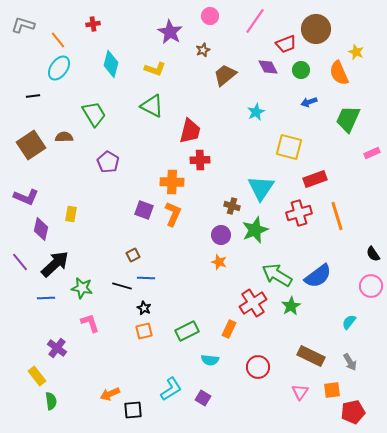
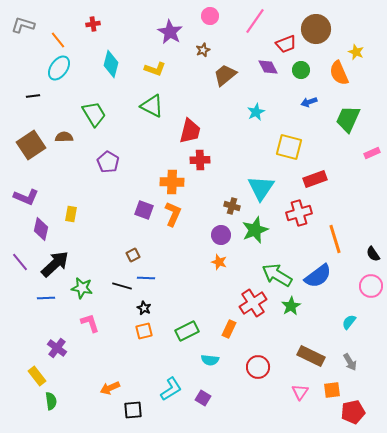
orange line at (337, 216): moved 2 px left, 23 px down
orange arrow at (110, 394): moved 6 px up
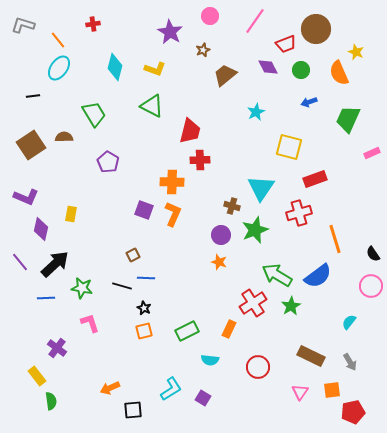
cyan diamond at (111, 64): moved 4 px right, 3 px down
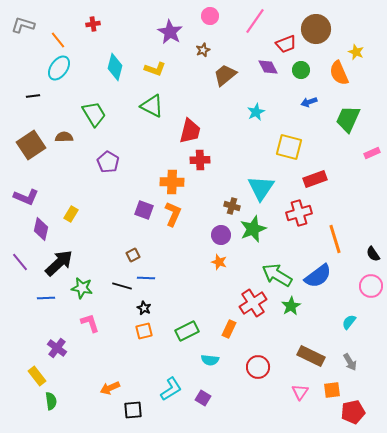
yellow rectangle at (71, 214): rotated 21 degrees clockwise
green star at (255, 230): moved 2 px left, 1 px up
black arrow at (55, 264): moved 4 px right, 1 px up
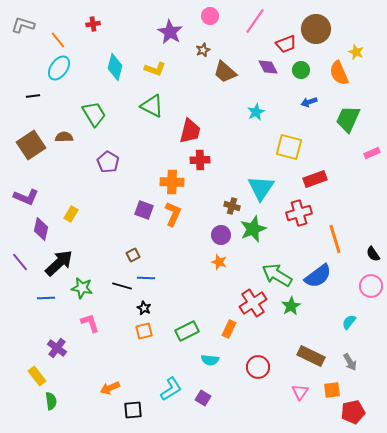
brown trapezoid at (225, 75): moved 3 px up; rotated 100 degrees counterclockwise
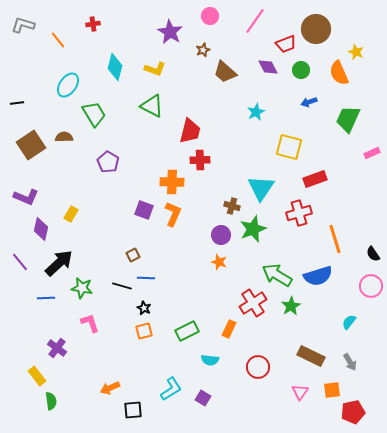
cyan ellipse at (59, 68): moved 9 px right, 17 px down
black line at (33, 96): moved 16 px left, 7 px down
blue semicircle at (318, 276): rotated 20 degrees clockwise
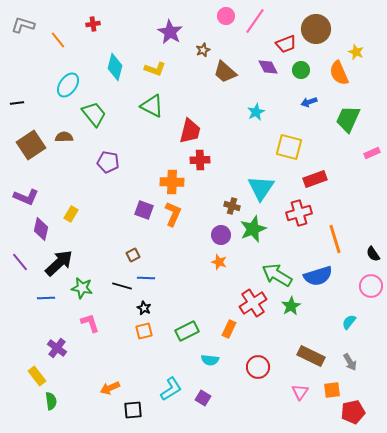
pink circle at (210, 16): moved 16 px right
green trapezoid at (94, 114): rotated 8 degrees counterclockwise
purple pentagon at (108, 162): rotated 20 degrees counterclockwise
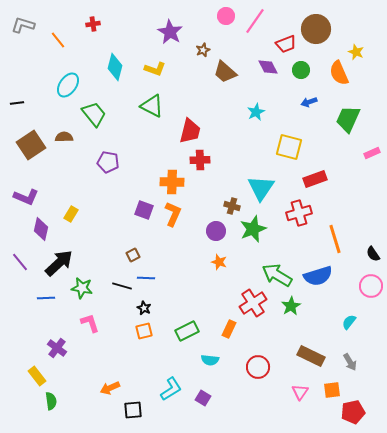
purple circle at (221, 235): moved 5 px left, 4 px up
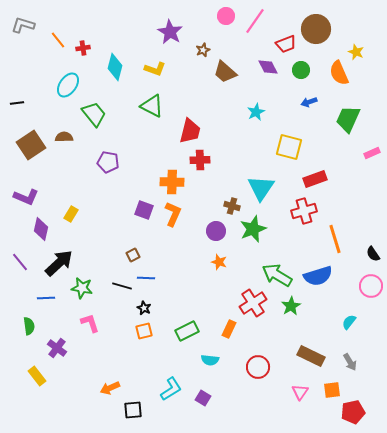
red cross at (93, 24): moved 10 px left, 24 px down
red cross at (299, 213): moved 5 px right, 2 px up
green semicircle at (51, 401): moved 22 px left, 75 px up
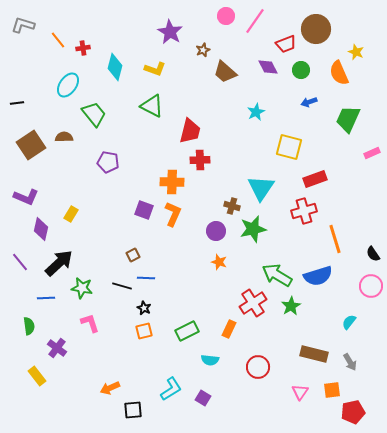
green star at (253, 229): rotated 8 degrees clockwise
brown rectangle at (311, 356): moved 3 px right, 2 px up; rotated 12 degrees counterclockwise
